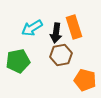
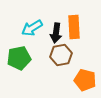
orange rectangle: rotated 15 degrees clockwise
green pentagon: moved 1 px right, 3 px up
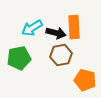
black arrow: rotated 84 degrees counterclockwise
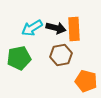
orange rectangle: moved 2 px down
black arrow: moved 5 px up
orange pentagon: moved 1 px right, 1 px down
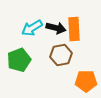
green pentagon: moved 2 px down; rotated 10 degrees counterclockwise
orange pentagon: rotated 15 degrees counterclockwise
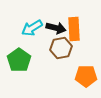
brown hexagon: moved 7 px up
green pentagon: rotated 15 degrees counterclockwise
orange pentagon: moved 5 px up
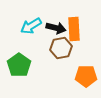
cyan arrow: moved 1 px left, 2 px up
green pentagon: moved 5 px down
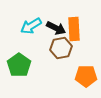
black arrow: rotated 12 degrees clockwise
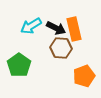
orange rectangle: rotated 10 degrees counterclockwise
brown hexagon: rotated 15 degrees clockwise
orange pentagon: moved 2 px left; rotated 20 degrees counterclockwise
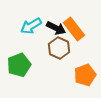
orange rectangle: rotated 25 degrees counterclockwise
brown hexagon: moved 2 px left; rotated 20 degrees clockwise
green pentagon: rotated 15 degrees clockwise
orange pentagon: moved 1 px right, 1 px up
